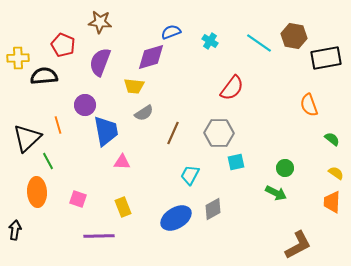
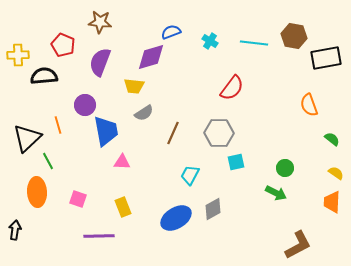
cyan line: moved 5 px left; rotated 28 degrees counterclockwise
yellow cross: moved 3 px up
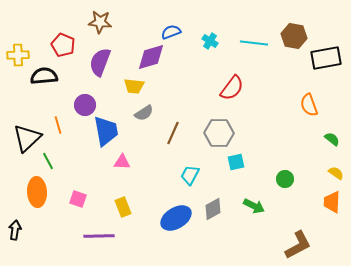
green circle: moved 11 px down
green arrow: moved 22 px left, 13 px down
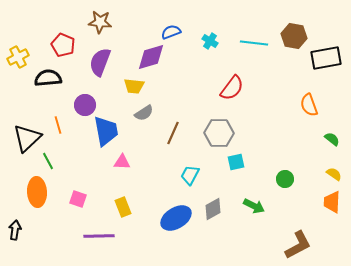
yellow cross: moved 2 px down; rotated 25 degrees counterclockwise
black semicircle: moved 4 px right, 2 px down
yellow semicircle: moved 2 px left, 1 px down
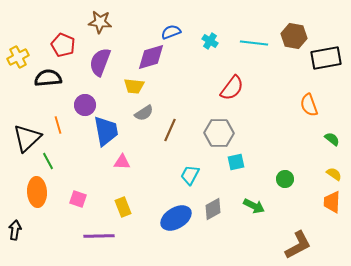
brown line: moved 3 px left, 3 px up
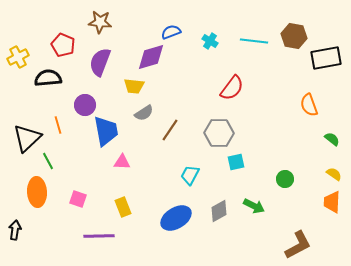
cyan line: moved 2 px up
brown line: rotated 10 degrees clockwise
gray diamond: moved 6 px right, 2 px down
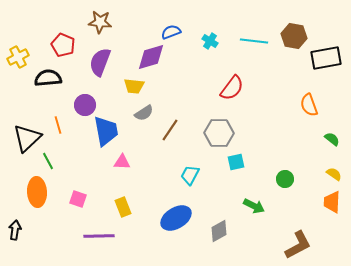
gray diamond: moved 20 px down
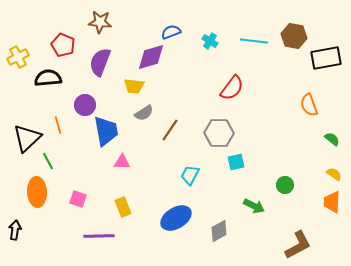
green circle: moved 6 px down
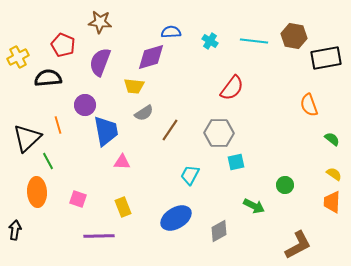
blue semicircle: rotated 18 degrees clockwise
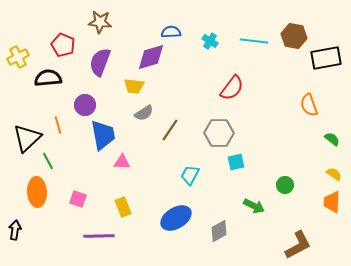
blue trapezoid: moved 3 px left, 4 px down
